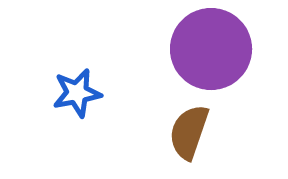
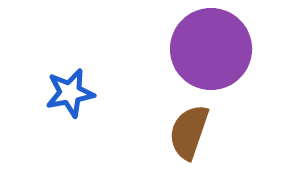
blue star: moved 7 px left
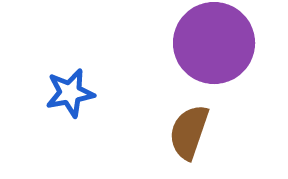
purple circle: moved 3 px right, 6 px up
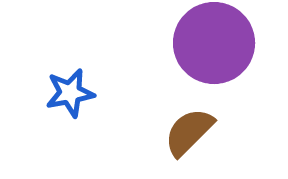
brown semicircle: rotated 26 degrees clockwise
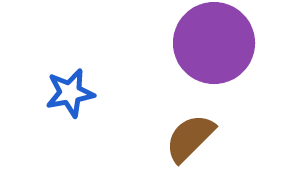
brown semicircle: moved 1 px right, 6 px down
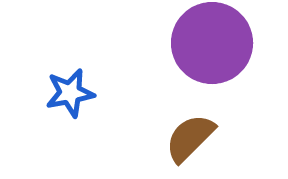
purple circle: moved 2 px left
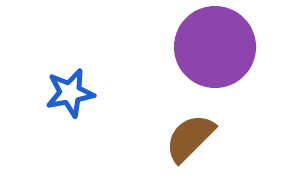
purple circle: moved 3 px right, 4 px down
